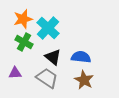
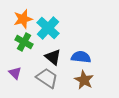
purple triangle: rotated 48 degrees clockwise
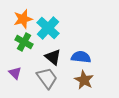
gray trapezoid: rotated 20 degrees clockwise
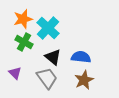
brown star: rotated 18 degrees clockwise
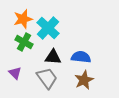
black triangle: rotated 36 degrees counterclockwise
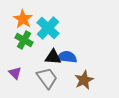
orange star: rotated 24 degrees counterclockwise
green cross: moved 2 px up
blue semicircle: moved 14 px left
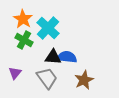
purple triangle: rotated 24 degrees clockwise
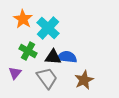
green cross: moved 4 px right, 11 px down
